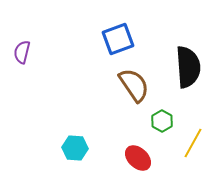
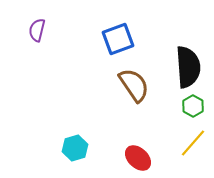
purple semicircle: moved 15 px right, 22 px up
green hexagon: moved 31 px right, 15 px up
yellow line: rotated 12 degrees clockwise
cyan hexagon: rotated 20 degrees counterclockwise
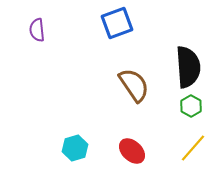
purple semicircle: rotated 20 degrees counterclockwise
blue square: moved 1 px left, 16 px up
green hexagon: moved 2 px left
yellow line: moved 5 px down
red ellipse: moved 6 px left, 7 px up
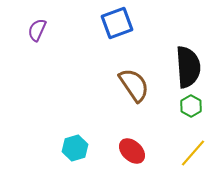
purple semicircle: rotated 30 degrees clockwise
yellow line: moved 5 px down
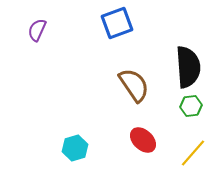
green hexagon: rotated 25 degrees clockwise
red ellipse: moved 11 px right, 11 px up
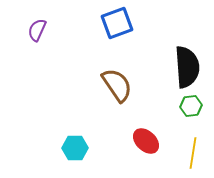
black semicircle: moved 1 px left
brown semicircle: moved 17 px left
red ellipse: moved 3 px right, 1 px down
cyan hexagon: rotated 15 degrees clockwise
yellow line: rotated 32 degrees counterclockwise
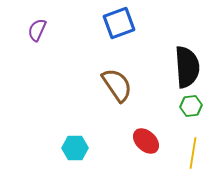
blue square: moved 2 px right
